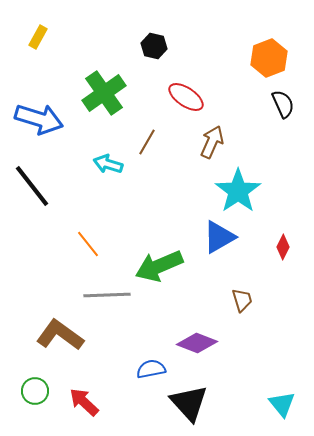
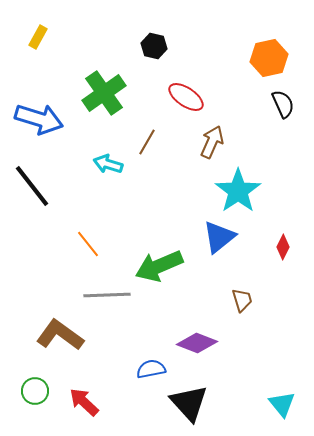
orange hexagon: rotated 9 degrees clockwise
blue triangle: rotated 9 degrees counterclockwise
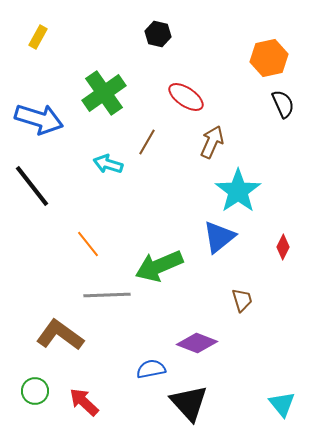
black hexagon: moved 4 px right, 12 px up
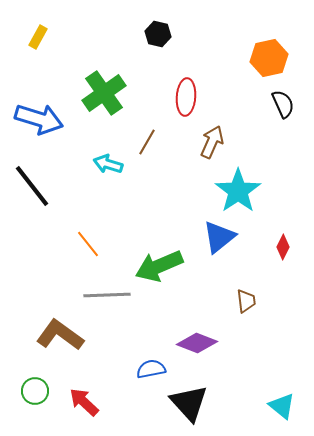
red ellipse: rotated 60 degrees clockwise
brown trapezoid: moved 4 px right, 1 px down; rotated 10 degrees clockwise
cyan triangle: moved 2 px down; rotated 12 degrees counterclockwise
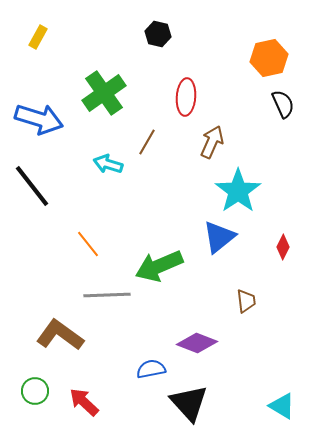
cyan triangle: rotated 8 degrees counterclockwise
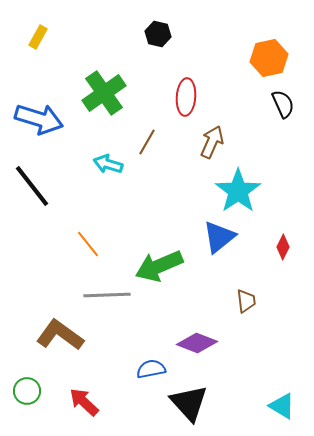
green circle: moved 8 px left
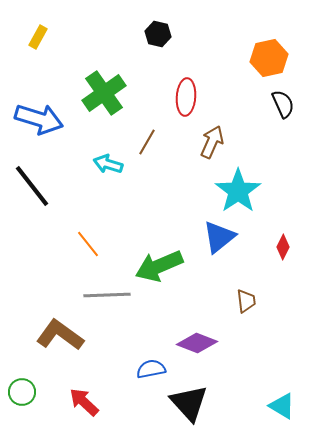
green circle: moved 5 px left, 1 px down
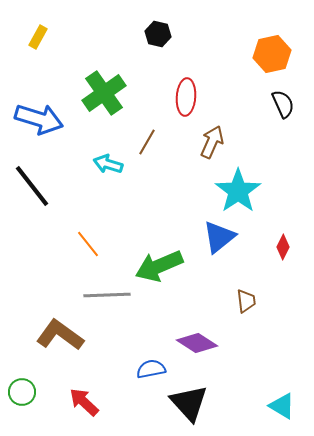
orange hexagon: moved 3 px right, 4 px up
purple diamond: rotated 12 degrees clockwise
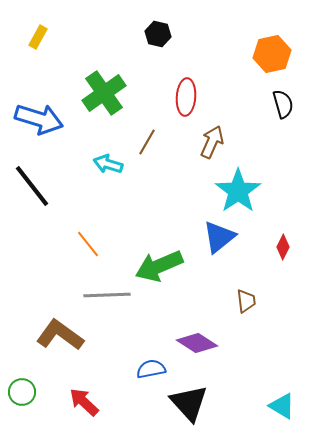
black semicircle: rotated 8 degrees clockwise
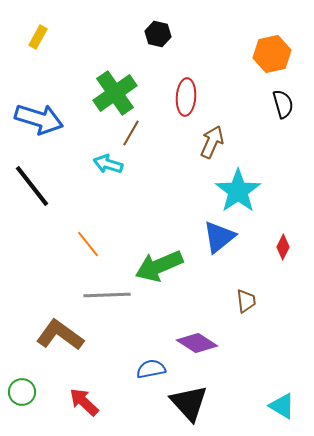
green cross: moved 11 px right
brown line: moved 16 px left, 9 px up
